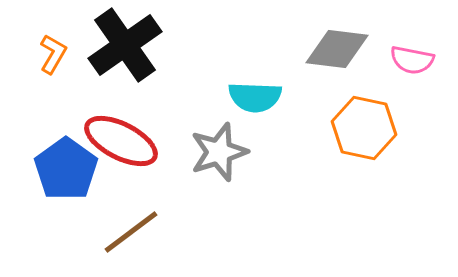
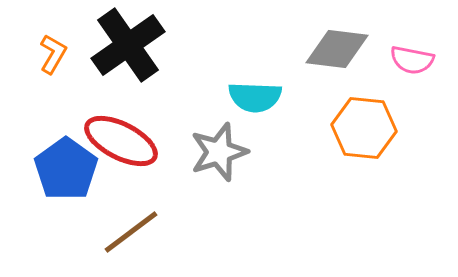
black cross: moved 3 px right
orange hexagon: rotated 6 degrees counterclockwise
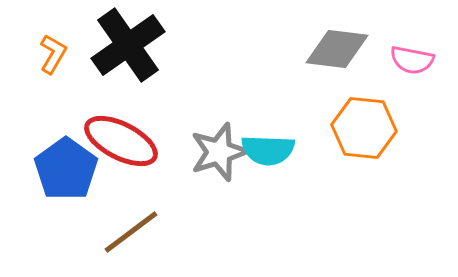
cyan semicircle: moved 13 px right, 53 px down
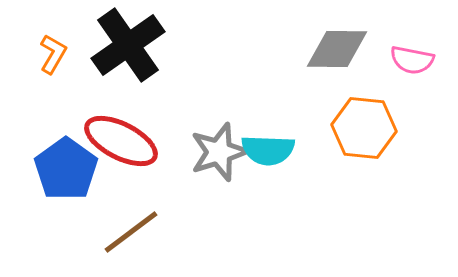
gray diamond: rotated 6 degrees counterclockwise
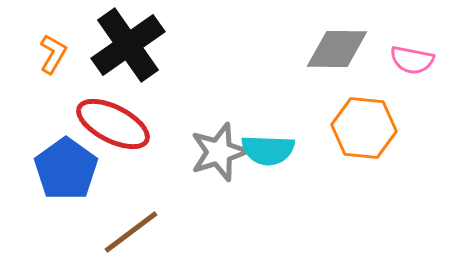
red ellipse: moved 8 px left, 17 px up
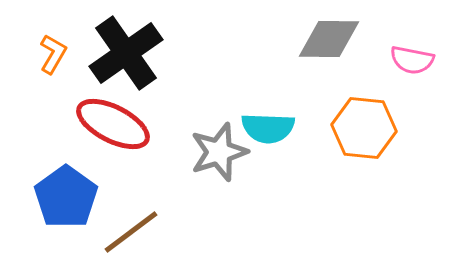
black cross: moved 2 px left, 8 px down
gray diamond: moved 8 px left, 10 px up
cyan semicircle: moved 22 px up
blue pentagon: moved 28 px down
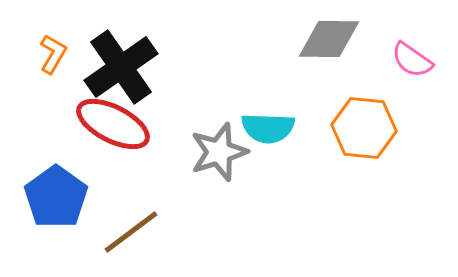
black cross: moved 5 px left, 14 px down
pink semicircle: rotated 24 degrees clockwise
blue pentagon: moved 10 px left
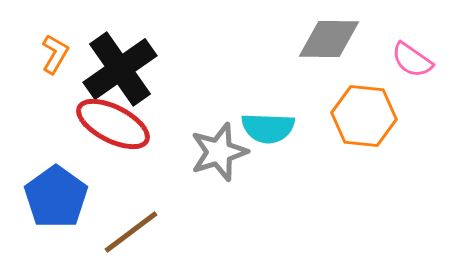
orange L-shape: moved 2 px right
black cross: moved 1 px left, 2 px down
orange hexagon: moved 12 px up
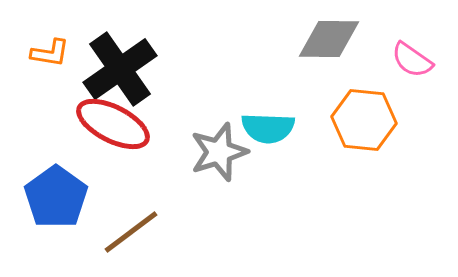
orange L-shape: moved 5 px left, 1 px up; rotated 69 degrees clockwise
orange hexagon: moved 4 px down
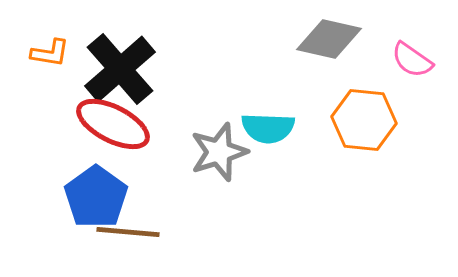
gray diamond: rotated 12 degrees clockwise
black cross: rotated 6 degrees counterclockwise
blue pentagon: moved 40 px right
brown line: moved 3 px left; rotated 42 degrees clockwise
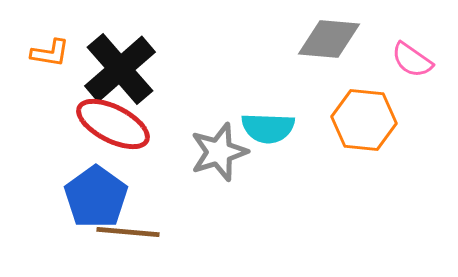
gray diamond: rotated 8 degrees counterclockwise
